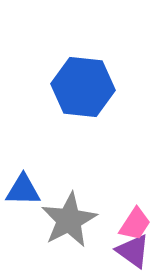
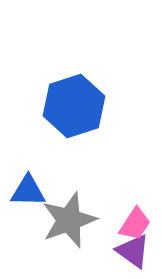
blue hexagon: moved 9 px left, 19 px down; rotated 24 degrees counterclockwise
blue triangle: moved 5 px right, 1 px down
gray star: rotated 8 degrees clockwise
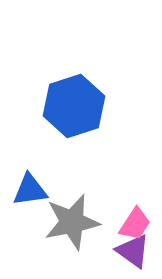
blue triangle: moved 2 px right, 1 px up; rotated 9 degrees counterclockwise
gray star: moved 3 px right, 2 px down; rotated 8 degrees clockwise
